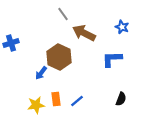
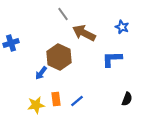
black semicircle: moved 6 px right
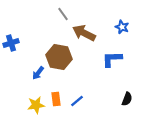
brown hexagon: rotated 15 degrees counterclockwise
blue arrow: moved 3 px left
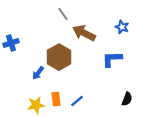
brown hexagon: rotated 20 degrees clockwise
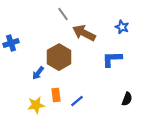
orange rectangle: moved 4 px up
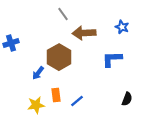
brown arrow: rotated 30 degrees counterclockwise
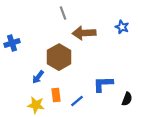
gray line: moved 1 px up; rotated 16 degrees clockwise
blue cross: moved 1 px right
blue L-shape: moved 9 px left, 25 px down
blue arrow: moved 4 px down
yellow star: rotated 18 degrees clockwise
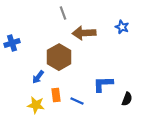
blue line: rotated 64 degrees clockwise
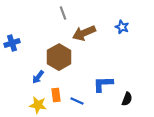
brown arrow: rotated 20 degrees counterclockwise
yellow star: moved 2 px right
